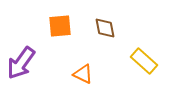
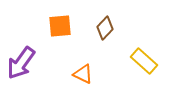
brown diamond: rotated 55 degrees clockwise
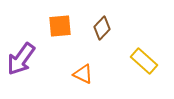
brown diamond: moved 3 px left
purple arrow: moved 4 px up
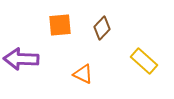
orange square: moved 1 px up
purple arrow: rotated 56 degrees clockwise
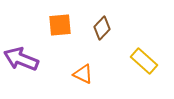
purple arrow: rotated 20 degrees clockwise
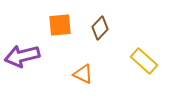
brown diamond: moved 2 px left
purple arrow: moved 1 px right, 3 px up; rotated 36 degrees counterclockwise
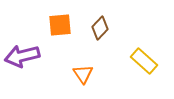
orange triangle: rotated 30 degrees clockwise
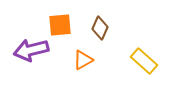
brown diamond: rotated 20 degrees counterclockwise
purple arrow: moved 9 px right, 6 px up
orange triangle: moved 14 px up; rotated 35 degrees clockwise
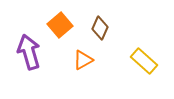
orange square: rotated 35 degrees counterclockwise
purple arrow: moved 2 px left, 2 px down; rotated 88 degrees clockwise
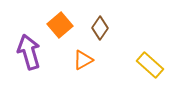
brown diamond: rotated 10 degrees clockwise
yellow rectangle: moved 6 px right, 4 px down
